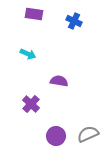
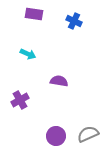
purple cross: moved 11 px left, 4 px up; rotated 18 degrees clockwise
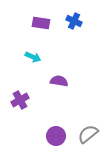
purple rectangle: moved 7 px right, 9 px down
cyan arrow: moved 5 px right, 3 px down
gray semicircle: rotated 15 degrees counterclockwise
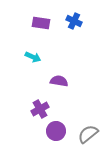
purple cross: moved 20 px right, 9 px down
purple circle: moved 5 px up
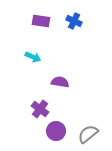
purple rectangle: moved 2 px up
purple semicircle: moved 1 px right, 1 px down
purple cross: rotated 24 degrees counterclockwise
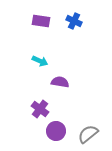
cyan arrow: moved 7 px right, 4 px down
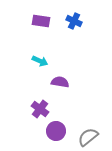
gray semicircle: moved 3 px down
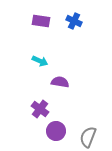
gray semicircle: rotated 30 degrees counterclockwise
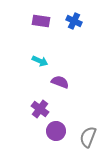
purple semicircle: rotated 12 degrees clockwise
